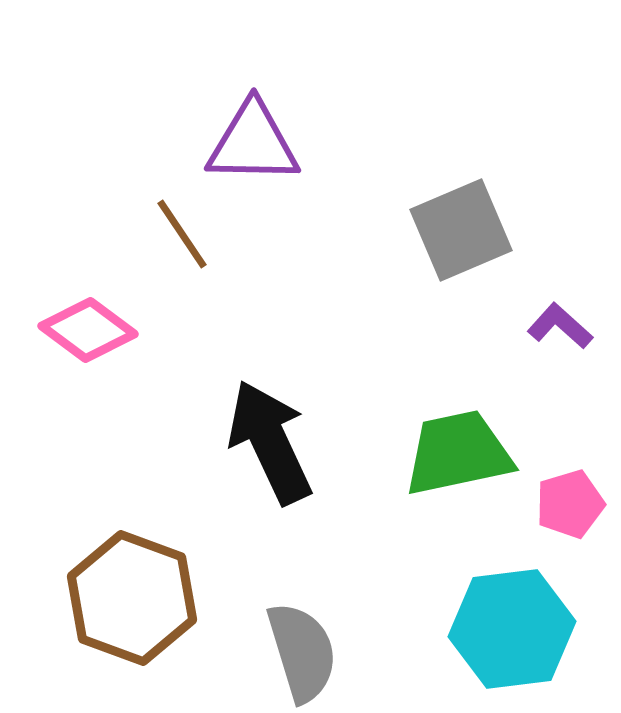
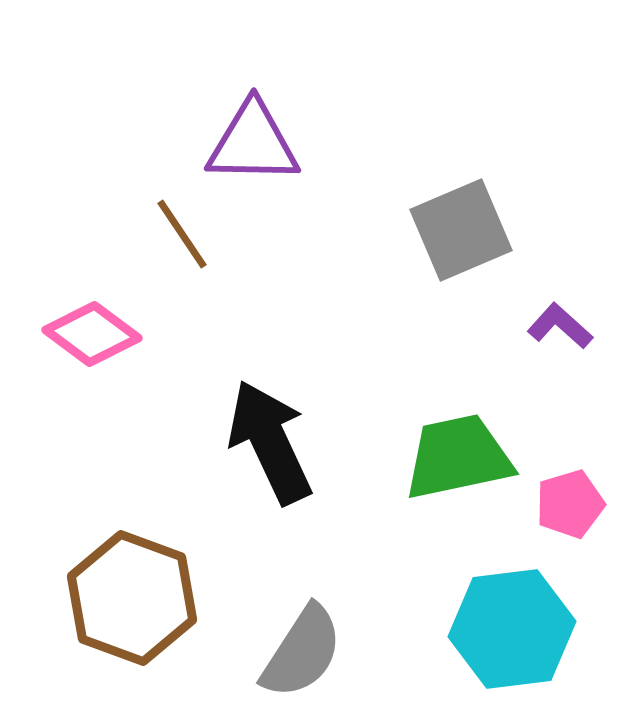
pink diamond: moved 4 px right, 4 px down
green trapezoid: moved 4 px down
gray semicircle: rotated 50 degrees clockwise
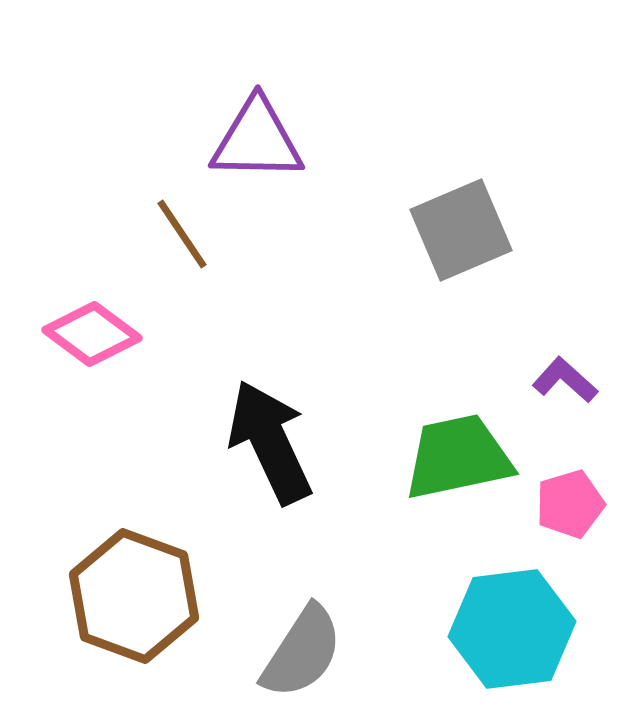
purple triangle: moved 4 px right, 3 px up
purple L-shape: moved 5 px right, 54 px down
brown hexagon: moved 2 px right, 2 px up
